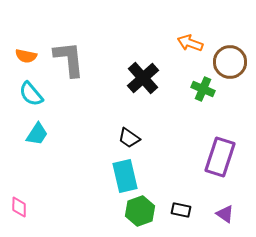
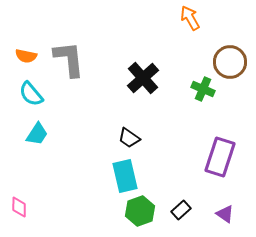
orange arrow: moved 25 px up; rotated 40 degrees clockwise
black rectangle: rotated 54 degrees counterclockwise
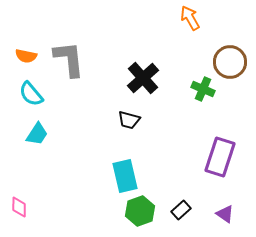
black trapezoid: moved 18 px up; rotated 20 degrees counterclockwise
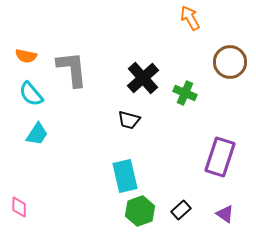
gray L-shape: moved 3 px right, 10 px down
green cross: moved 18 px left, 4 px down
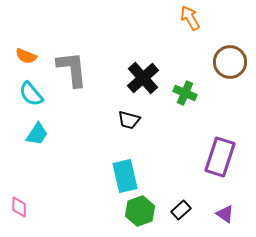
orange semicircle: rotated 10 degrees clockwise
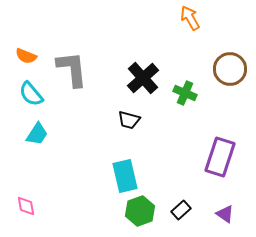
brown circle: moved 7 px down
pink diamond: moved 7 px right, 1 px up; rotated 10 degrees counterclockwise
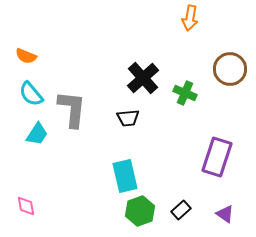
orange arrow: rotated 140 degrees counterclockwise
gray L-shape: moved 40 px down; rotated 12 degrees clockwise
black trapezoid: moved 1 px left, 2 px up; rotated 20 degrees counterclockwise
purple rectangle: moved 3 px left
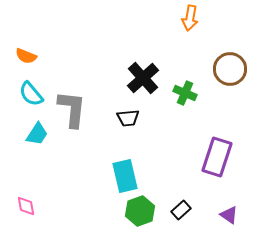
purple triangle: moved 4 px right, 1 px down
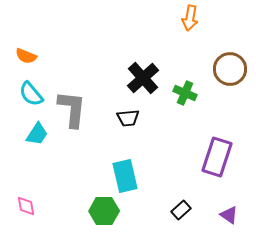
green hexagon: moved 36 px left; rotated 20 degrees clockwise
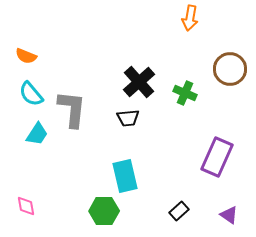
black cross: moved 4 px left, 4 px down
purple rectangle: rotated 6 degrees clockwise
black rectangle: moved 2 px left, 1 px down
